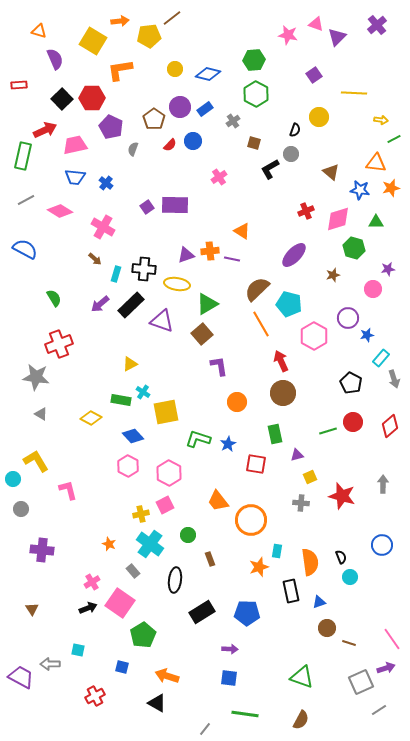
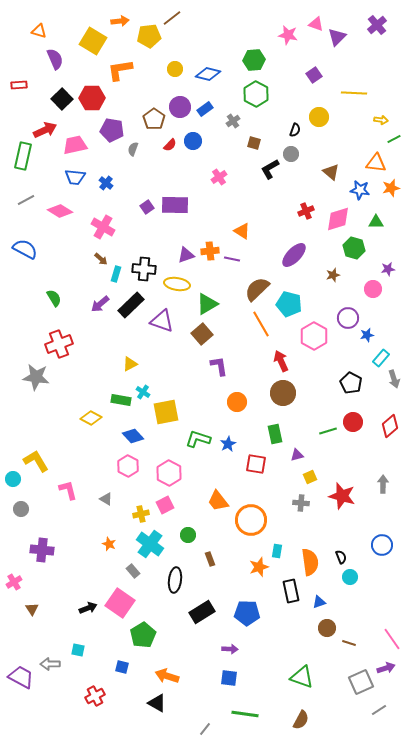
purple pentagon at (111, 127): moved 1 px right, 3 px down; rotated 15 degrees counterclockwise
brown arrow at (95, 259): moved 6 px right
gray triangle at (41, 414): moved 65 px right, 85 px down
pink cross at (92, 582): moved 78 px left
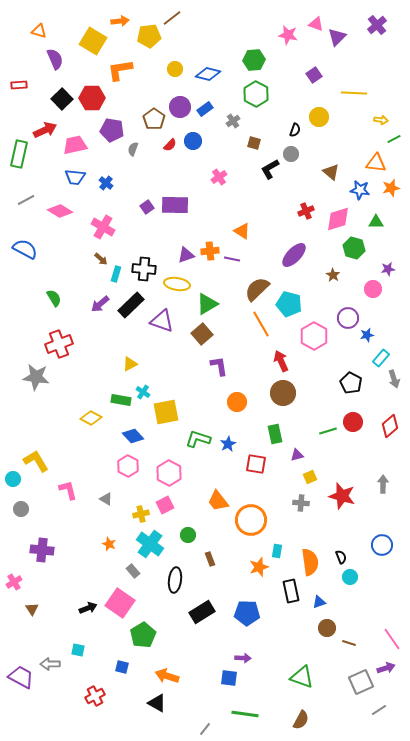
green rectangle at (23, 156): moved 4 px left, 2 px up
brown star at (333, 275): rotated 24 degrees counterclockwise
purple arrow at (230, 649): moved 13 px right, 9 px down
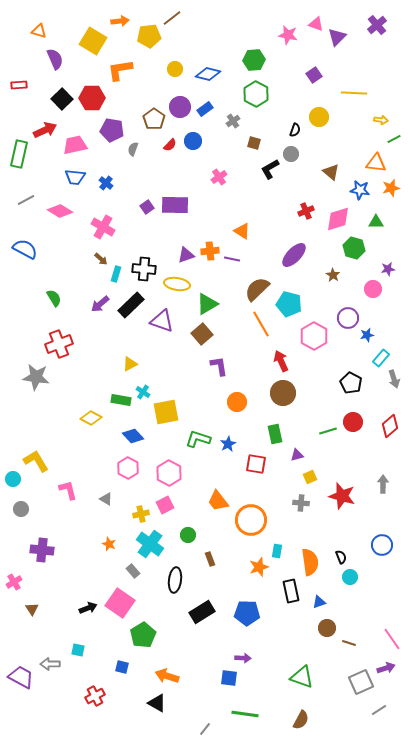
pink hexagon at (128, 466): moved 2 px down
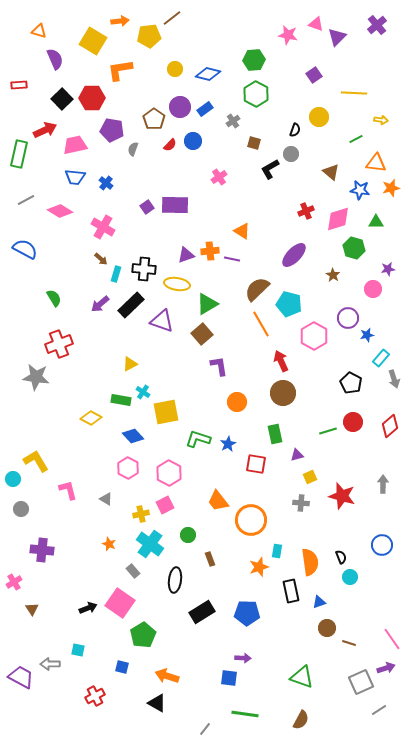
green line at (394, 139): moved 38 px left
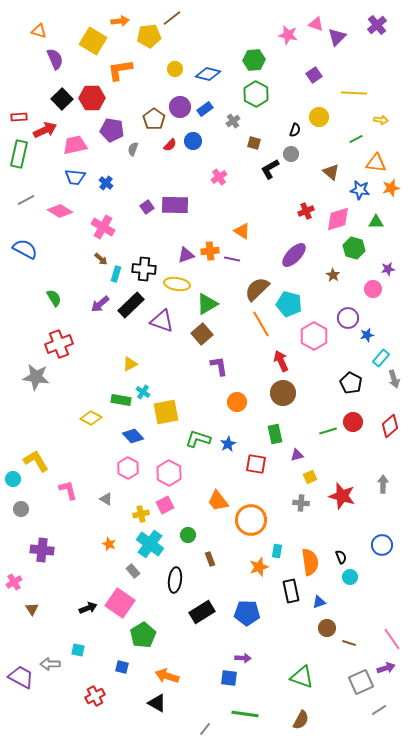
red rectangle at (19, 85): moved 32 px down
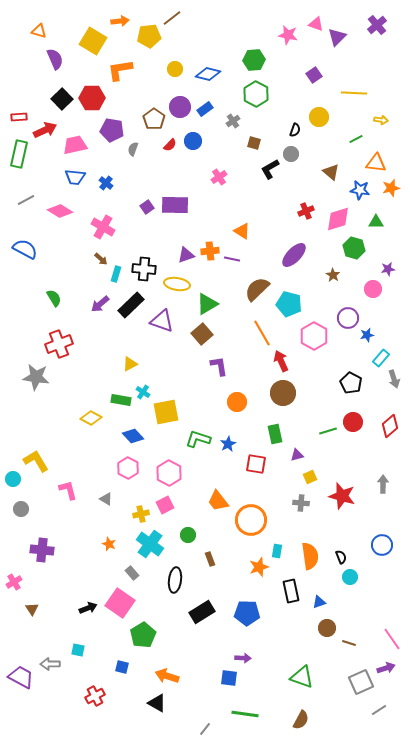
orange line at (261, 324): moved 1 px right, 9 px down
orange semicircle at (310, 562): moved 6 px up
gray rectangle at (133, 571): moved 1 px left, 2 px down
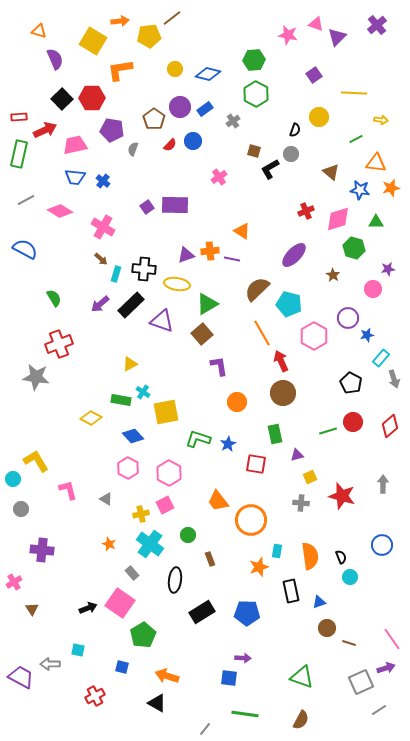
brown square at (254, 143): moved 8 px down
blue cross at (106, 183): moved 3 px left, 2 px up
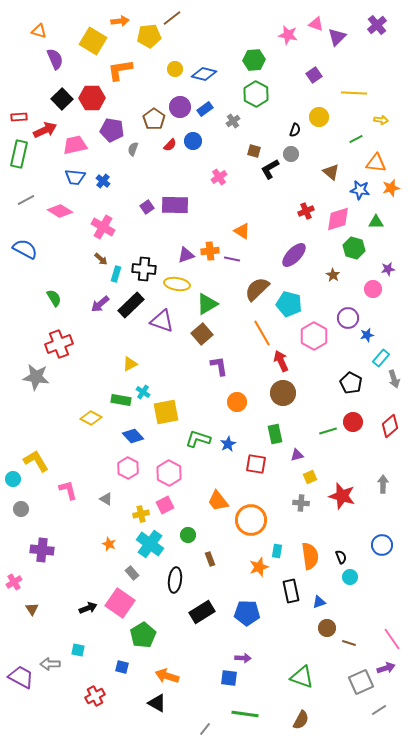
blue diamond at (208, 74): moved 4 px left
